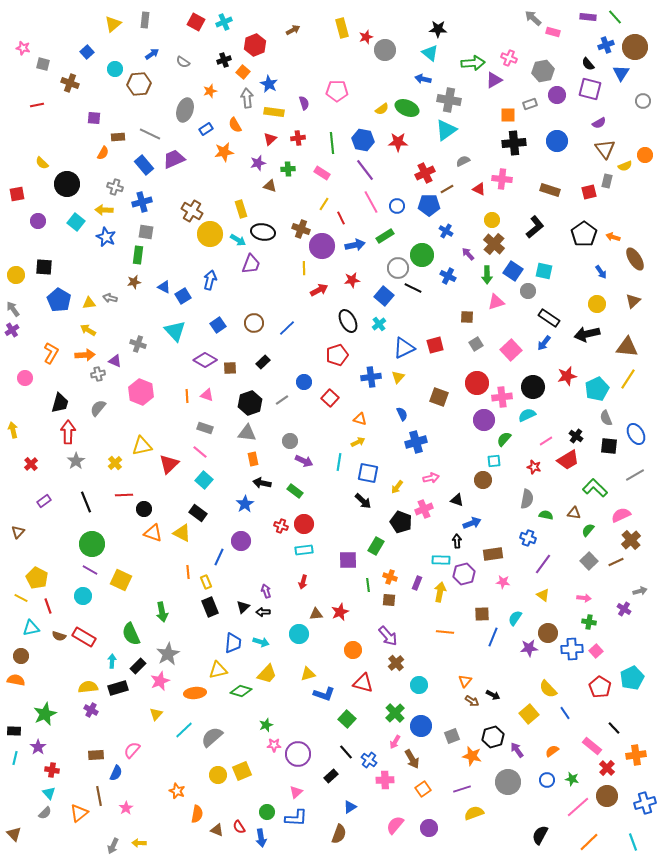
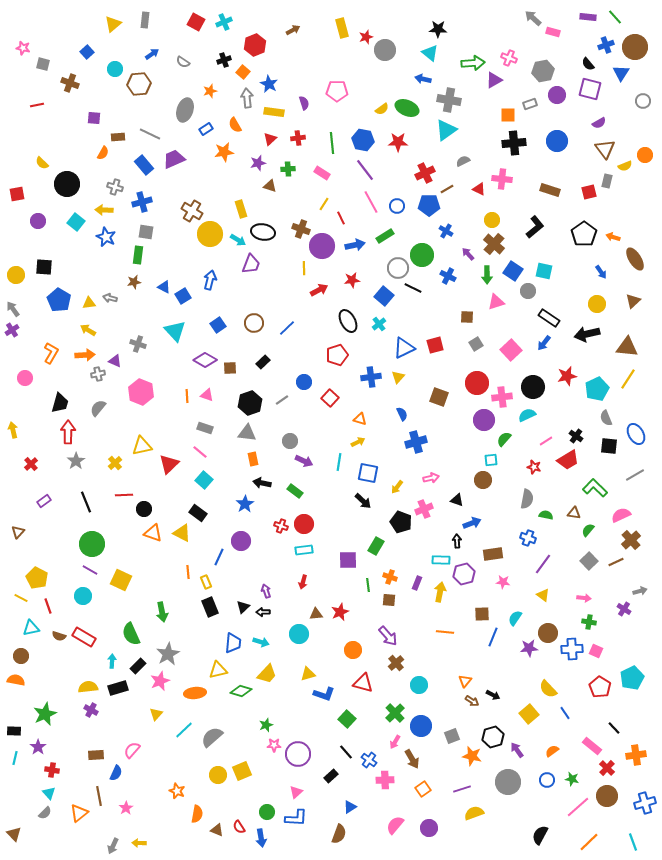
cyan square at (494, 461): moved 3 px left, 1 px up
pink square at (596, 651): rotated 24 degrees counterclockwise
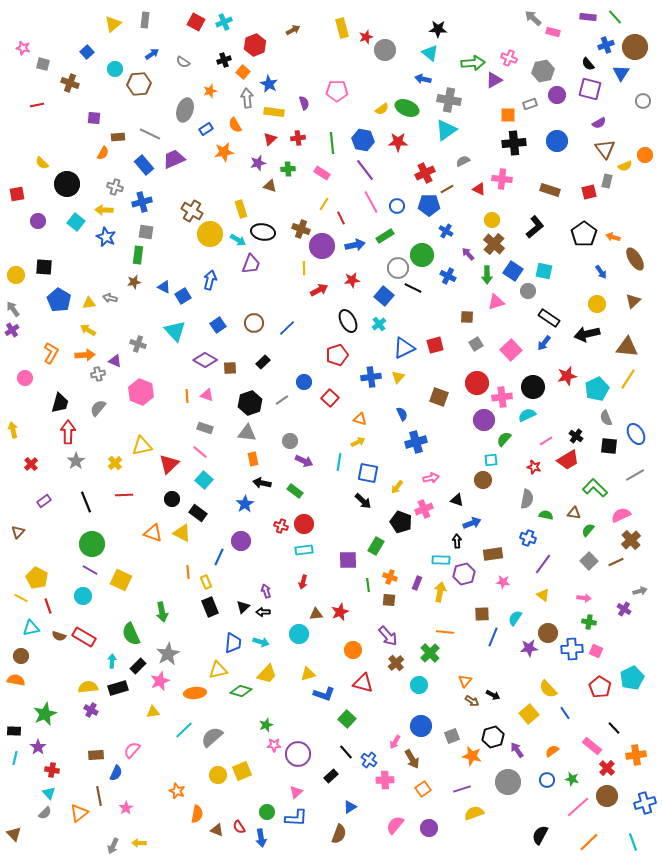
black circle at (144, 509): moved 28 px right, 10 px up
green cross at (395, 713): moved 35 px right, 60 px up
yellow triangle at (156, 714): moved 3 px left, 2 px up; rotated 40 degrees clockwise
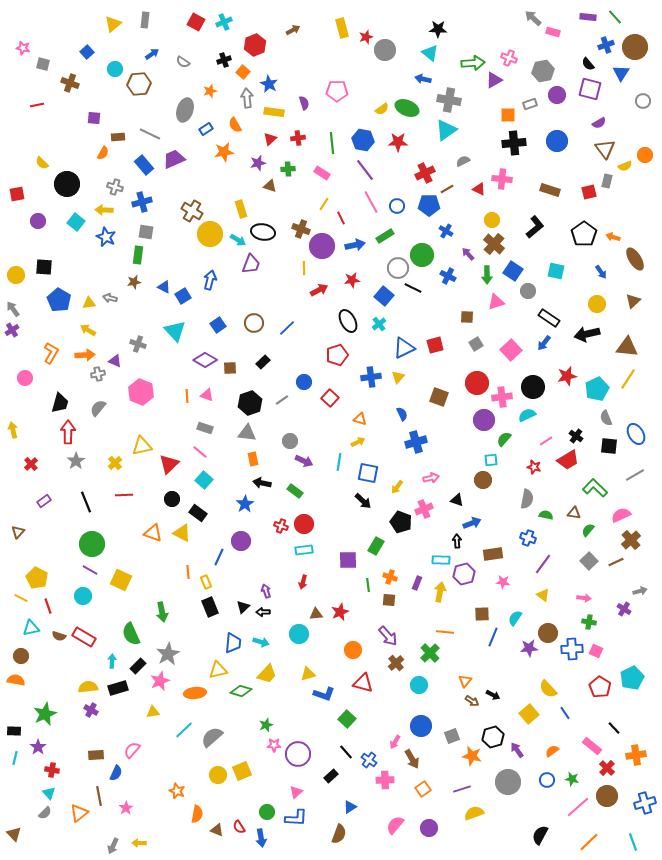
cyan square at (544, 271): moved 12 px right
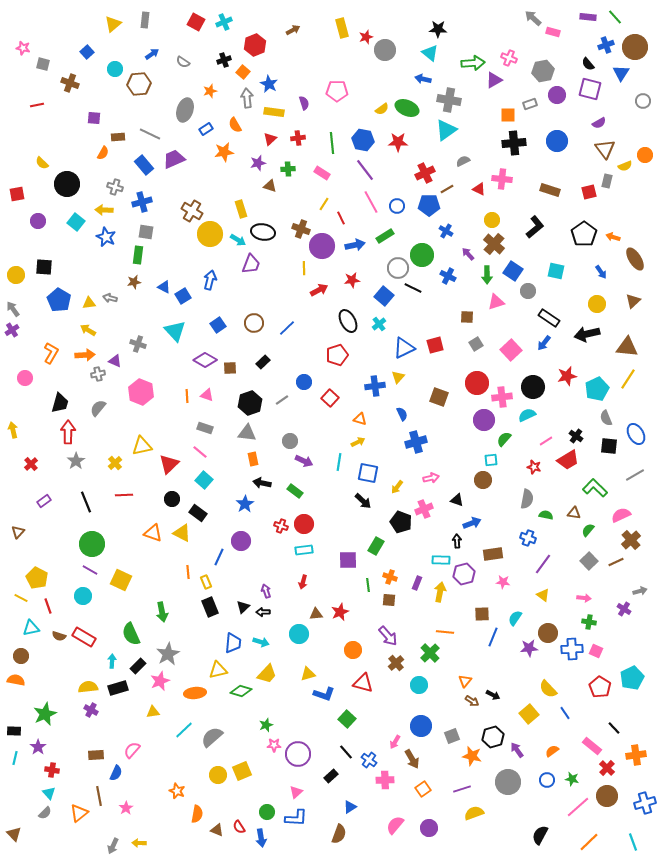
blue cross at (371, 377): moved 4 px right, 9 px down
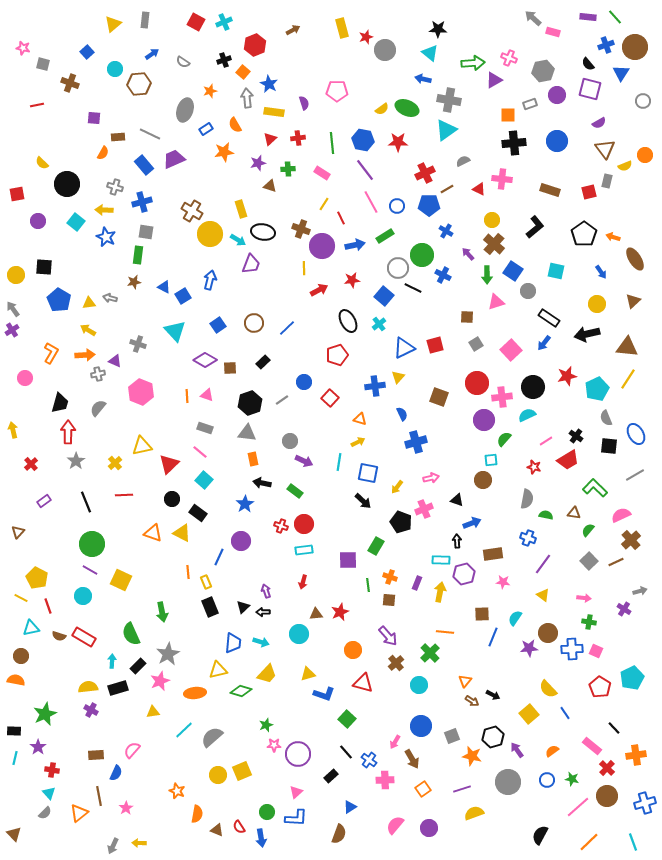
blue cross at (448, 276): moved 5 px left, 1 px up
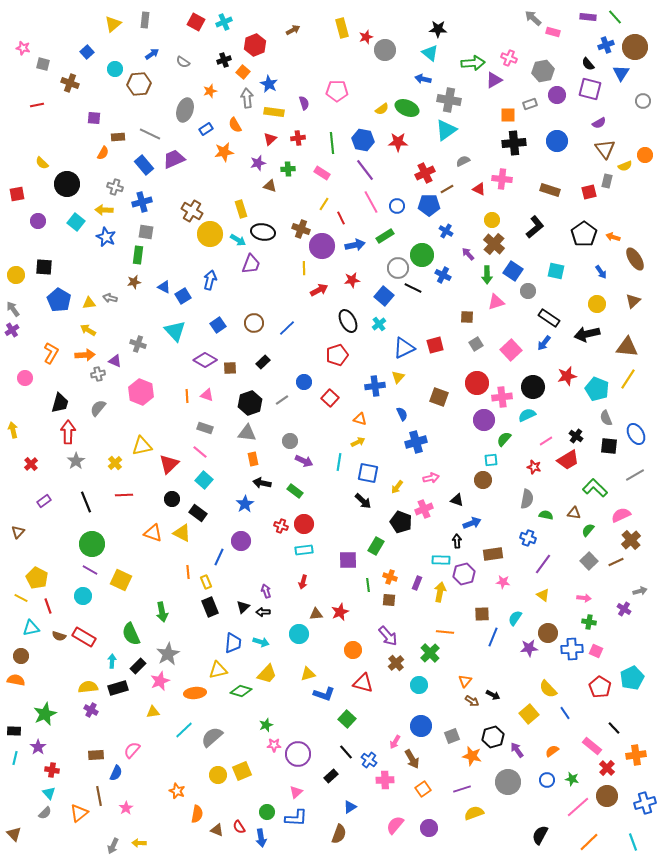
cyan pentagon at (597, 389): rotated 25 degrees counterclockwise
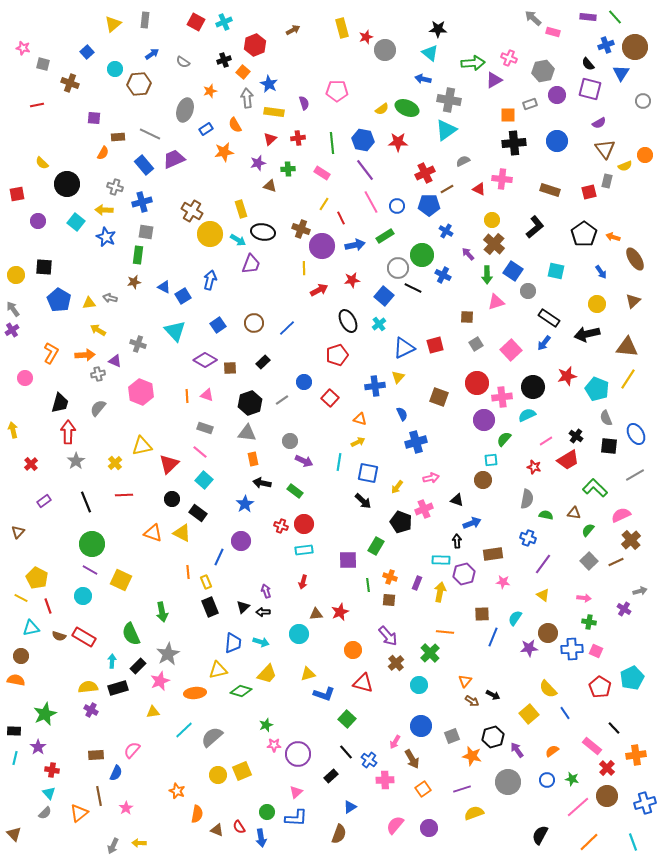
yellow arrow at (88, 330): moved 10 px right
